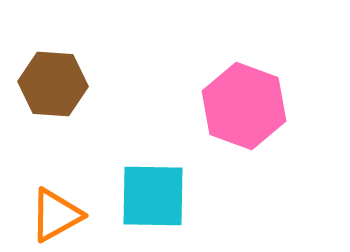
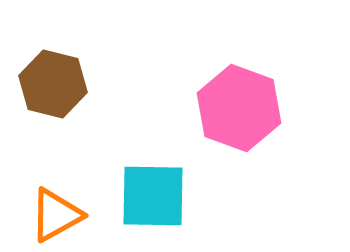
brown hexagon: rotated 10 degrees clockwise
pink hexagon: moved 5 px left, 2 px down
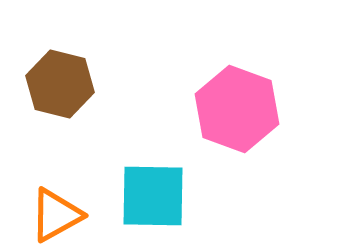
brown hexagon: moved 7 px right
pink hexagon: moved 2 px left, 1 px down
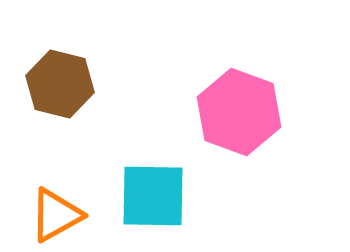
pink hexagon: moved 2 px right, 3 px down
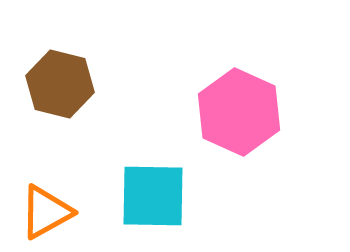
pink hexagon: rotated 4 degrees clockwise
orange triangle: moved 10 px left, 3 px up
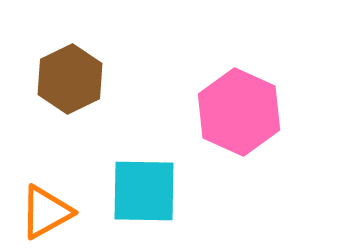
brown hexagon: moved 10 px right, 5 px up; rotated 20 degrees clockwise
cyan square: moved 9 px left, 5 px up
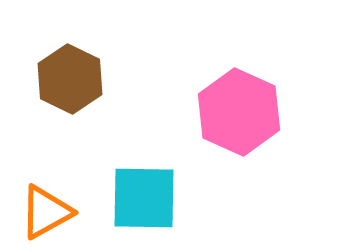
brown hexagon: rotated 8 degrees counterclockwise
cyan square: moved 7 px down
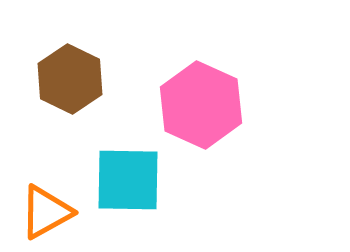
pink hexagon: moved 38 px left, 7 px up
cyan square: moved 16 px left, 18 px up
